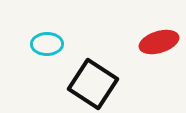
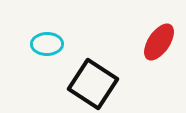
red ellipse: rotated 39 degrees counterclockwise
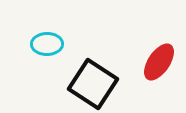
red ellipse: moved 20 px down
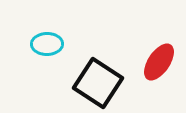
black square: moved 5 px right, 1 px up
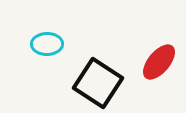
red ellipse: rotated 6 degrees clockwise
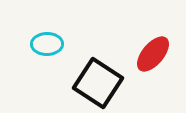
red ellipse: moved 6 px left, 8 px up
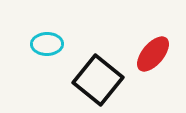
black square: moved 3 px up; rotated 6 degrees clockwise
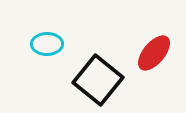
red ellipse: moved 1 px right, 1 px up
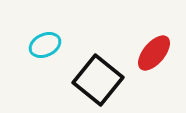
cyan ellipse: moved 2 px left, 1 px down; rotated 24 degrees counterclockwise
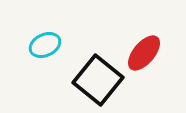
red ellipse: moved 10 px left
